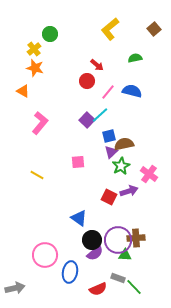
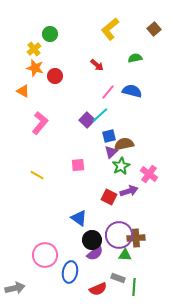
red circle: moved 32 px left, 5 px up
pink square: moved 3 px down
purple circle: moved 1 px right, 5 px up
green line: rotated 48 degrees clockwise
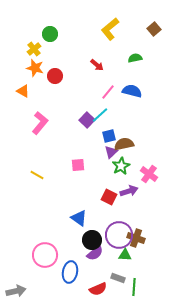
brown cross: rotated 24 degrees clockwise
gray arrow: moved 1 px right, 3 px down
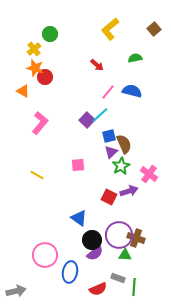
red circle: moved 10 px left, 1 px down
brown semicircle: rotated 78 degrees clockwise
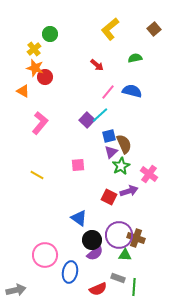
gray arrow: moved 1 px up
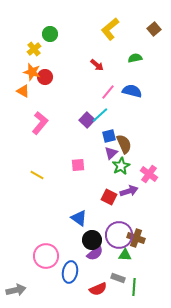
orange star: moved 3 px left, 4 px down
purple triangle: moved 1 px down
pink circle: moved 1 px right, 1 px down
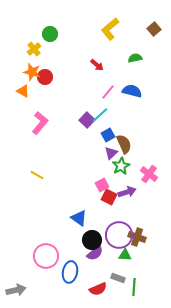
blue square: moved 1 px left, 1 px up; rotated 16 degrees counterclockwise
pink square: moved 24 px right, 20 px down; rotated 24 degrees counterclockwise
purple arrow: moved 2 px left, 1 px down
brown cross: moved 1 px right, 1 px up
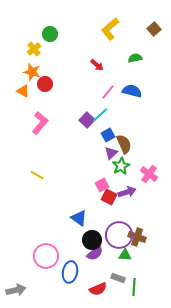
red circle: moved 7 px down
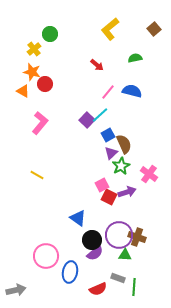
blue triangle: moved 1 px left
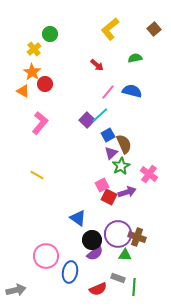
orange star: rotated 18 degrees clockwise
purple circle: moved 1 px left, 1 px up
